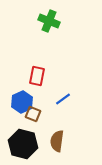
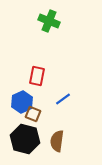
black hexagon: moved 2 px right, 5 px up
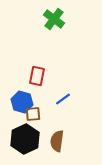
green cross: moved 5 px right, 2 px up; rotated 15 degrees clockwise
blue hexagon: rotated 20 degrees counterclockwise
brown square: rotated 28 degrees counterclockwise
black hexagon: rotated 20 degrees clockwise
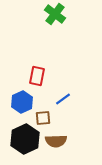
green cross: moved 1 px right, 5 px up
blue hexagon: rotated 20 degrees clockwise
brown square: moved 10 px right, 4 px down
brown semicircle: moved 1 px left; rotated 100 degrees counterclockwise
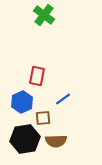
green cross: moved 11 px left, 1 px down
black hexagon: rotated 16 degrees clockwise
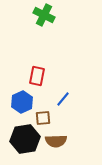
green cross: rotated 10 degrees counterclockwise
blue line: rotated 14 degrees counterclockwise
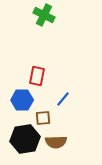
blue hexagon: moved 2 px up; rotated 25 degrees clockwise
brown semicircle: moved 1 px down
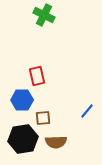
red rectangle: rotated 24 degrees counterclockwise
blue line: moved 24 px right, 12 px down
black hexagon: moved 2 px left
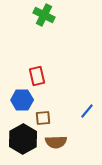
black hexagon: rotated 20 degrees counterclockwise
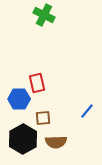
red rectangle: moved 7 px down
blue hexagon: moved 3 px left, 1 px up
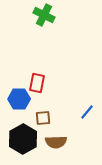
red rectangle: rotated 24 degrees clockwise
blue line: moved 1 px down
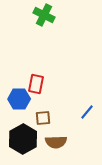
red rectangle: moved 1 px left, 1 px down
